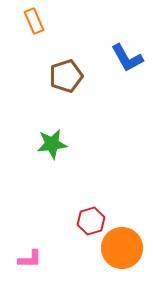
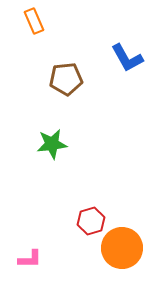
brown pentagon: moved 3 px down; rotated 12 degrees clockwise
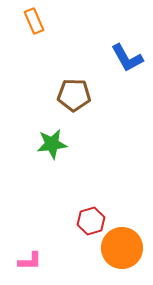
brown pentagon: moved 8 px right, 16 px down; rotated 8 degrees clockwise
pink L-shape: moved 2 px down
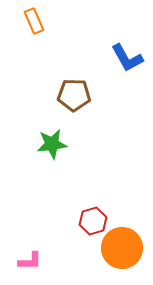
red hexagon: moved 2 px right
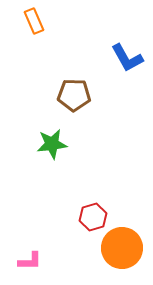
red hexagon: moved 4 px up
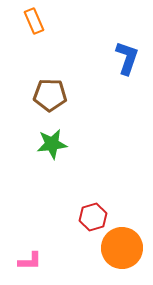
blue L-shape: rotated 132 degrees counterclockwise
brown pentagon: moved 24 px left
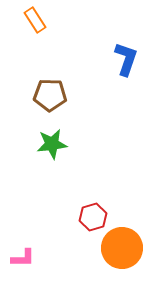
orange rectangle: moved 1 px right, 1 px up; rotated 10 degrees counterclockwise
blue L-shape: moved 1 px left, 1 px down
pink L-shape: moved 7 px left, 3 px up
